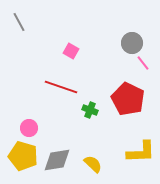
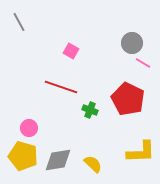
pink line: rotated 21 degrees counterclockwise
gray diamond: moved 1 px right
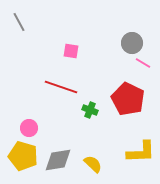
pink square: rotated 21 degrees counterclockwise
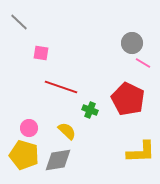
gray line: rotated 18 degrees counterclockwise
pink square: moved 30 px left, 2 px down
yellow pentagon: moved 1 px right, 1 px up
yellow semicircle: moved 26 px left, 33 px up
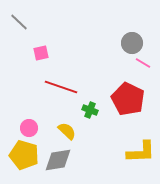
pink square: rotated 21 degrees counterclockwise
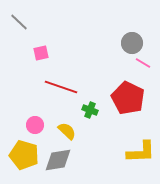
red pentagon: moved 1 px up
pink circle: moved 6 px right, 3 px up
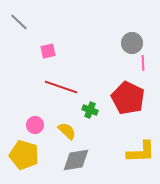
pink square: moved 7 px right, 2 px up
pink line: rotated 56 degrees clockwise
gray diamond: moved 18 px right
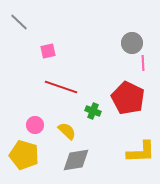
green cross: moved 3 px right, 1 px down
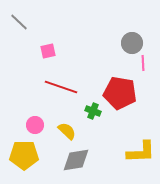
red pentagon: moved 8 px left, 5 px up; rotated 16 degrees counterclockwise
yellow pentagon: rotated 16 degrees counterclockwise
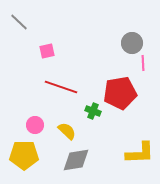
pink square: moved 1 px left
red pentagon: rotated 20 degrees counterclockwise
yellow L-shape: moved 1 px left, 1 px down
